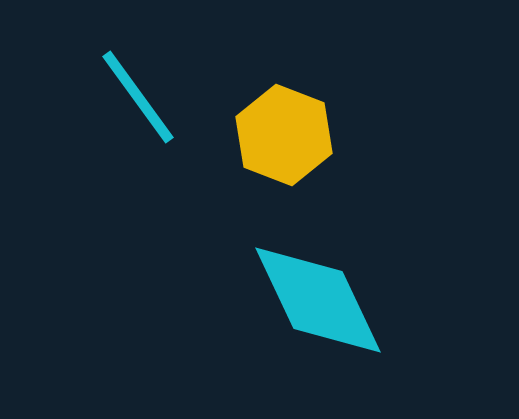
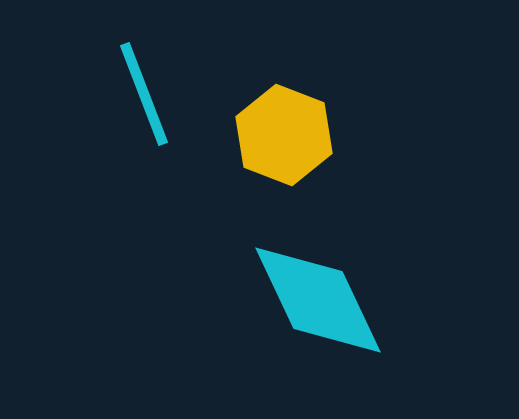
cyan line: moved 6 px right, 3 px up; rotated 15 degrees clockwise
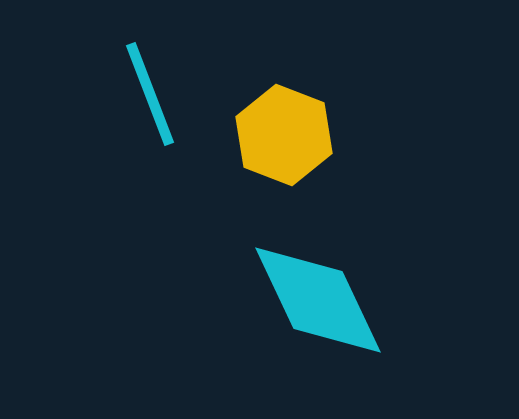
cyan line: moved 6 px right
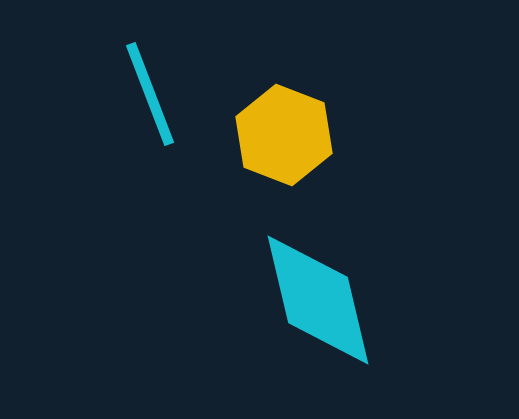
cyan diamond: rotated 12 degrees clockwise
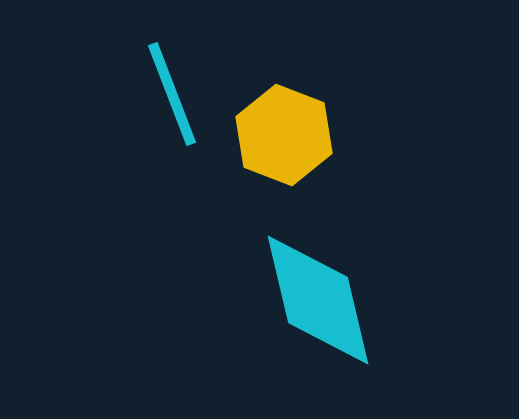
cyan line: moved 22 px right
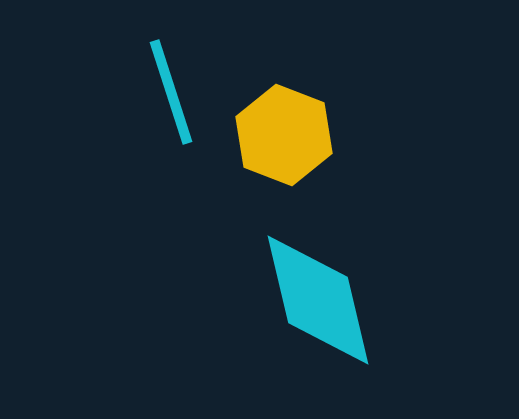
cyan line: moved 1 px left, 2 px up; rotated 3 degrees clockwise
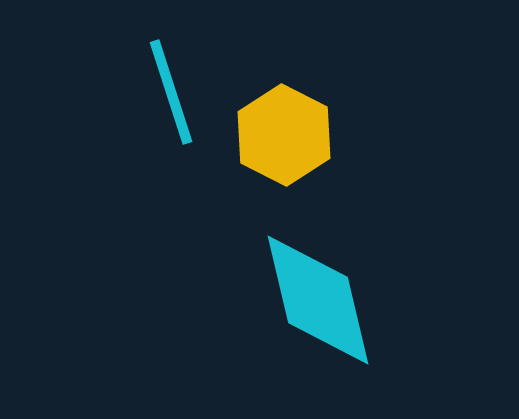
yellow hexagon: rotated 6 degrees clockwise
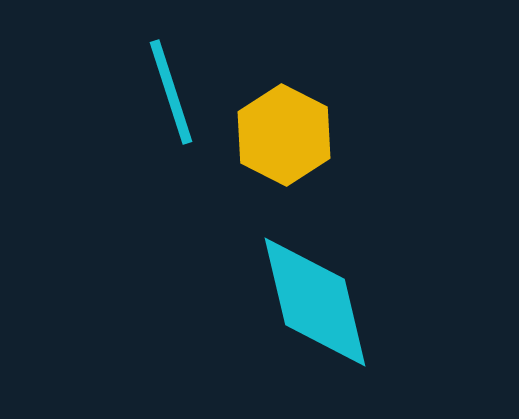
cyan diamond: moved 3 px left, 2 px down
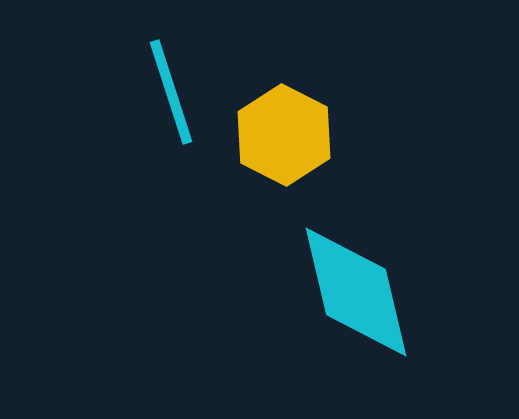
cyan diamond: moved 41 px right, 10 px up
